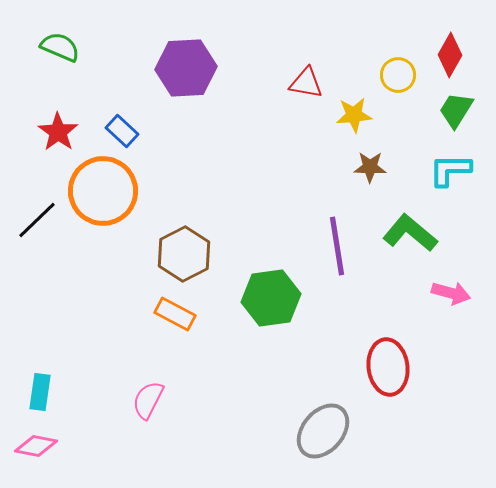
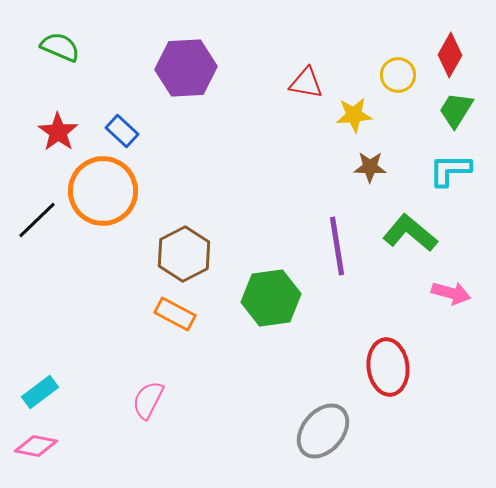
cyan rectangle: rotated 45 degrees clockwise
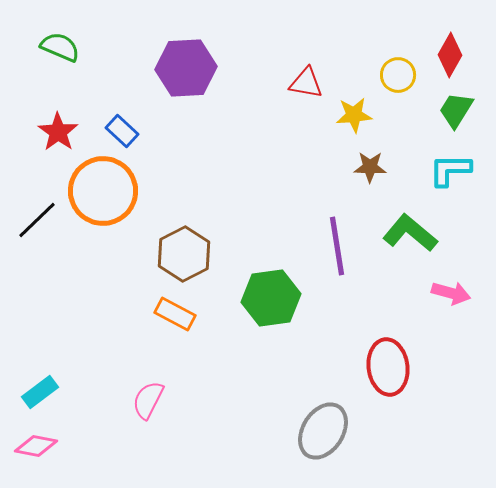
gray ellipse: rotated 8 degrees counterclockwise
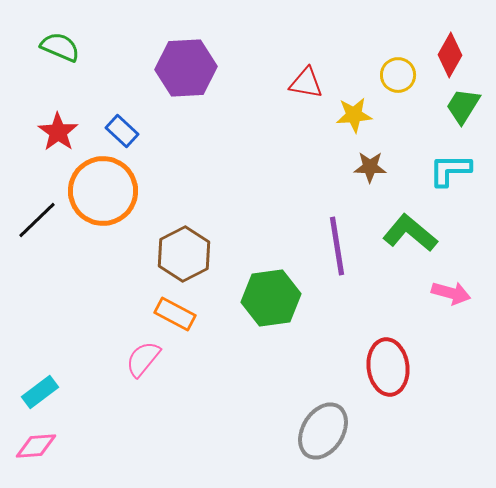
green trapezoid: moved 7 px right, 4 px up
pink semicircle: moved 5 px left, 41 px up; rotated 12 degrees clockwise
pink diamond: rotated 15 degrees counterclockwise
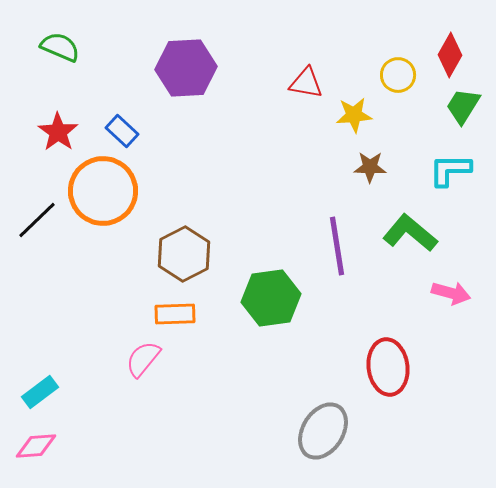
orange rectangle: rotated 30 degrees counterclockwise
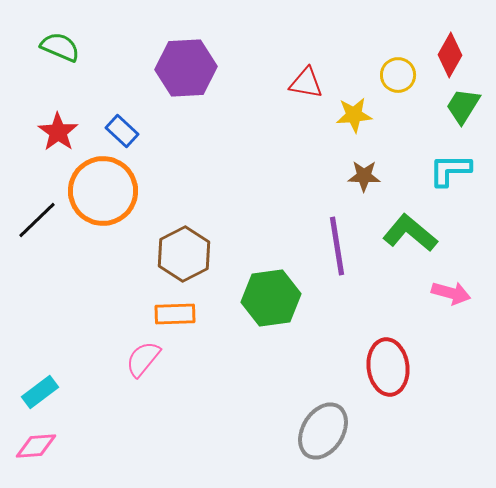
brown star: moved 6 px left, 9 px down
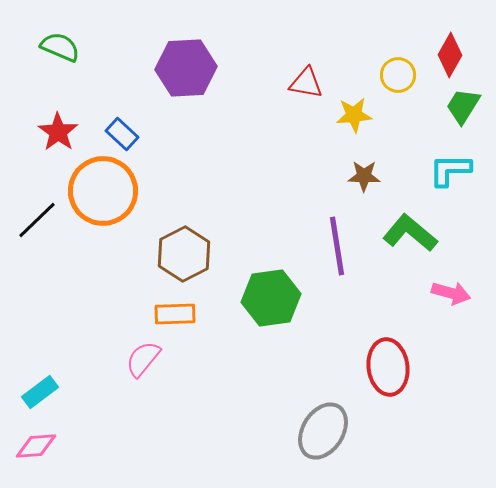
blue rectangle: moved 3 px down
